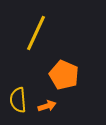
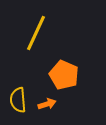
orange arrow: moved 2 px up
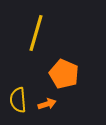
yellow line: rotated 9 degrees counterclockwise
orange pentagon: moved 1 px up
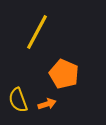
yellow line: moved 1 px right, 1 px up; rotated 12 degrees clockwise
yellow semicircle: rotated 15 degrees counterclockwise
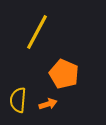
yellow semicircle: rotated 25 degrees clockwise
orange arrow: moved 1 px right
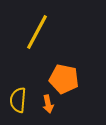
orange pentagon: moved 5 px down; rotated 12 degrees counterclockwise
orange arrow: rotated 96 degrees clockwise
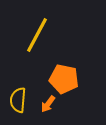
yellow line: moved 3 px down
orange arrow: rotated 48 degrees clockwise
